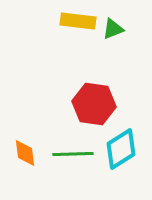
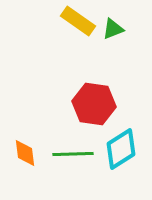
yellow rectangle: rotated 28 degrees clockwise
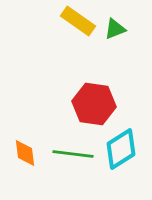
green triangle: moved 2 px right
green line: rotated 9 degrees clockwise
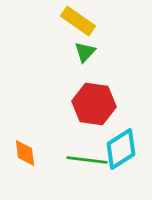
green triangle: moved 30 px left, 23 px down; rotated 25 degrees counterclockwise
green line: moved 14 px right, 6 px down
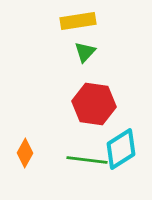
yellow rectangle: rotated 44 degrees counterclockwise
orange diamond: rotated 36 degrees clockwise
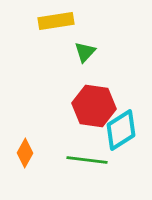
yellow rectangle: moved 22 px left
red hexagon: moved 2 px down
cyan diamond: moved 19 px up
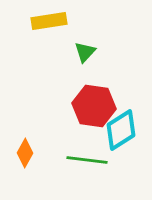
yellow rectangle: moved 7 px left
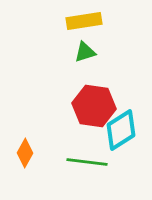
yellow rectangle: moved 35 px right
green triangle: rotated 30 degrees clockwise
green line: moved 2 px down
